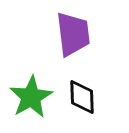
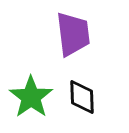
green star: rotated 6 degrees counterclockwise
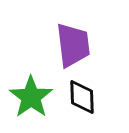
purple trapezoid: moved 11 px down
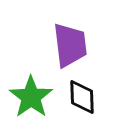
purple trapezoid: moved 3 px left
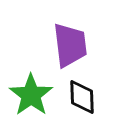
green star: moved 2 px up
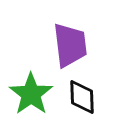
green star: moved 1 px up
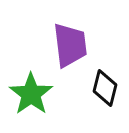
black diamond: moved 23 px right, 9 px up; rotated 15 degrees clockwise
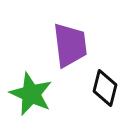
green star: rotated 12 degrees counterclockwise
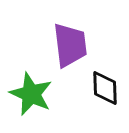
black diamond: rotated 15 degrees counterclockwise
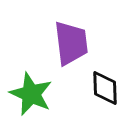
purple trapezoid: moved 1 px right, 2 px up
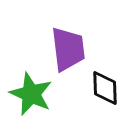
purple trapezoid: moved 3 px left, 6 px down
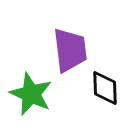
purple trapezoid: moved 2 px right, 1 px down
